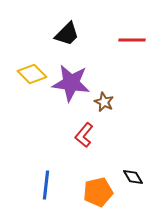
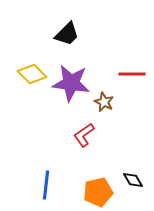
red line: moved 34 px down
red L-shape: rotated 15 degrees clockwise
black diamond: moved 3 px down
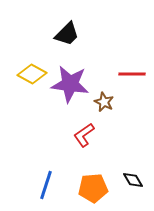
yellow diamond: rotated 16 degrees counterclockwise
purple star: moved 1 px left, 1 px down
blue line: rotated 12 degrees clockwise
orange pentagon: moved 5 px left, 4 px up; rotated 8 degrees clockwise
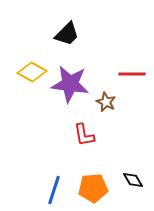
yellow diamond: moved 2 px up
brown star: moved 2 px right
red L-shape: rotated 65 degrees counterclockwise
blue line: moved 8 px right, 5 px down
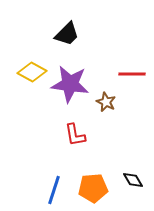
red L-shape: moved 9 px left
